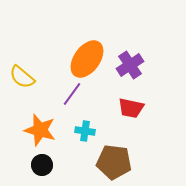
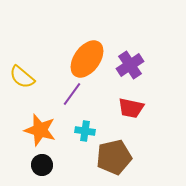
brown pentagon: moved 5 px up; rotated 20 degrees counterclockwise
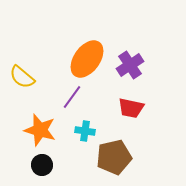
purple line: moved 3 px down
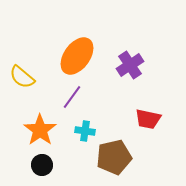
orange ellipse: moved 10 px left, 3 px up
red trapezoid: moved 17 px right, 11 px down
orange star: rotated 20 degrees clockwise
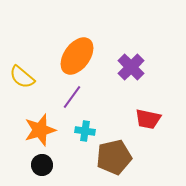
purple cross: moved 1 px right, 2 px down; rotated 12 degrees counterclockwise
orange star: rotated 20 degrees clockwise
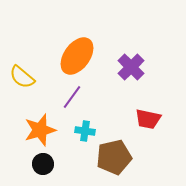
black circle: moved 1 px right, 1 px up
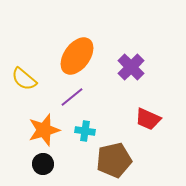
yellow semicircle: moved 2 px right, 2 px down
purple line: rotated 15 degrees clockwise
red trapezoid: rotated 12 degrees clockwise
orange star: moved 4 px right
brown pentagon: moved 3 px down
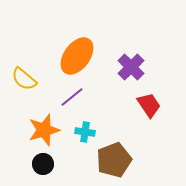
red trapezoid: moved 1 px right, 14 px up; rotated 148 degrees counterclockwise
cyan cross: moved 1 px down
brown pentagon: rotated 8 degrees counterclockwise
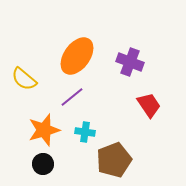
purple cross: moved 1 px left, 5 px up; rotated 24 degrees counterclockwise
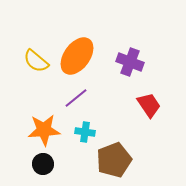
yellow semicircle: moved 12 px right, 18 px up
purple line: moved 4 px right, 1 px down
orange star: rotated 12 degrees clockwise
